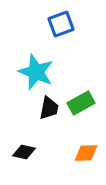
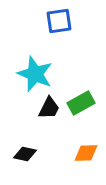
blue square: moved 2 px left, 3 px up; rotated 12 degrees clockwise
cyan star: moved 1 px left, 2 px down
black trapezoid: rotated 15 degrees clockwise
black diamond: moved 1 px right, 2 px down
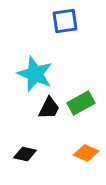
blue square: moved 6 px right
orange diamond: rotated 25 degrees clockwise
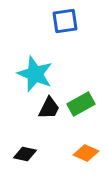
green rectangle: moved 1 px down
